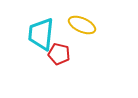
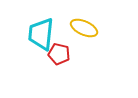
yellow ellipse: moved 2 px right, 3 px down
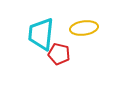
yellow ellipse: rotated 32 degrees counterclockwise
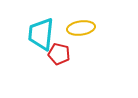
yellow ellipse: moved 3 px left
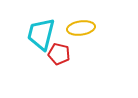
cyan trapezoid: rotated 8 degrees clockwise
